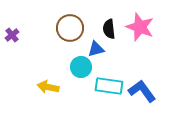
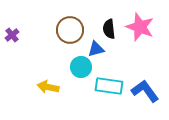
brown circle: moved 2 px down
blue L-shape: moved 3 px right
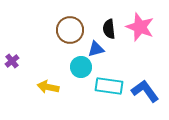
purple cross: moved 26 px down
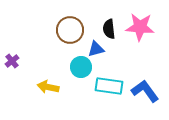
pink star: rotated 16 degrees counterclockwise
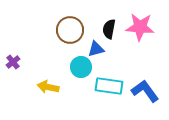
black semicircle: rotated 18 degrees clockwise
purple cross: moved 1 px right, 1 px down
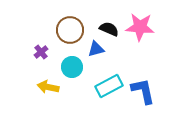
black semicircle: rotated 102 degrees clockwise
purple cross: moved 28 px right, 10 px up
cyan circle: moved 9 px left
cyan rectangle: rotated 36 degrees counterclockwise
blue L-shape: moved 2 px left; rotated 24 degrees clockwise
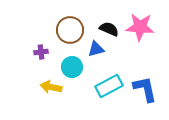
purple cross: rotated 32 degrees clockwise
yellow arrow: moved 3 px right
blue L-shape: moved 2 px right, 2 px up
